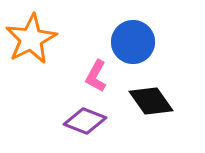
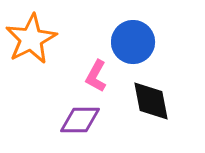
black diamond: rotated 24 degrees clockwise
purple diamond: moved 5 px left, 1 px up; rotated 21 degrees counterclockwise
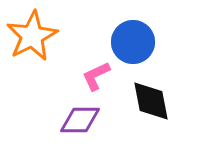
orange star: moved 1 px right, 3 px up
pink L-shape: rotated 36 degrees clockwise
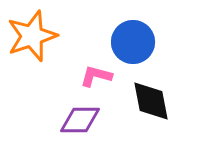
orange star: rotated 9 degrees clockwise
pink L-shape: rotated 40 degrees clockwise
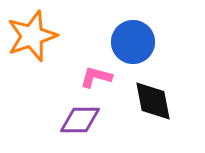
pink L-shape: moved 1 px down
black diamond: moved 2 px right
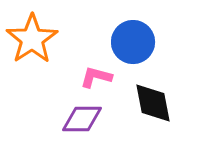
orange star: moved 3 px down; rotated 15 degrees counterclockwise
black diamond: moved 2 px down
purple diamond: moved 2 px right, 1 px up
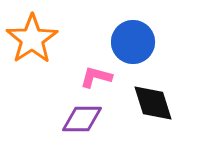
black diamond: rotated 6 degrees counterclockwise
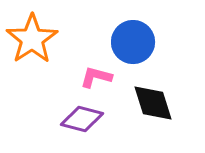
purple diamond: rotated 15 degrees clockwise
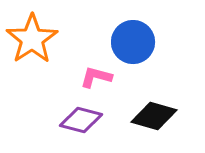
black diamond: moved 1 px right, 13 px down; rotated 57 degrees counterclockwise
purple diamond: moved 1 px left, 1 px down
